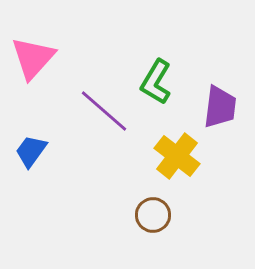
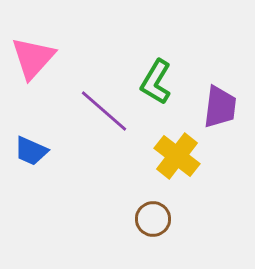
blue trapezoid: rotated 102 degrees counterclockwise
brown circle: moved 4 px down
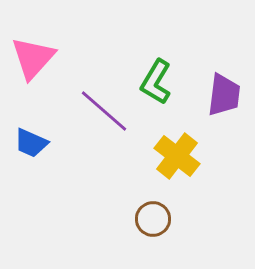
purple trapezoid: moved 4 px right, 12 px up
blue trapezoid: moved 8 px up
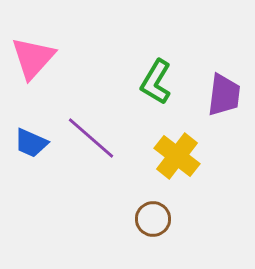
purple line: moved 13 px left, 27 px down
